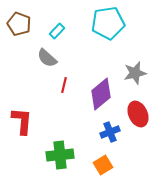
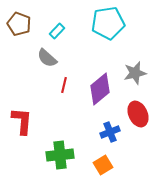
purple diamond: moved 1 px left, 5 px up
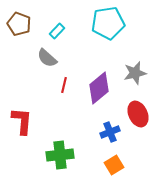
purple diamond: moved 1 px left, 1 px up
orange square: moved 11 px right
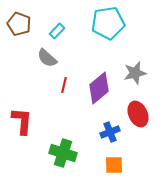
green cross: moved 3 px right, 2 px up; rotated 24 degrees clockwise
orange square: rotated 30 degrees clockwise
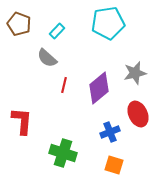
orange square: rotated 18 degrees clockwise
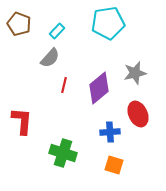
gray semicircle: moved 3 px right; rotated 90 degrees counterclockwise
blue cross: rotated 18 degrees clockwise
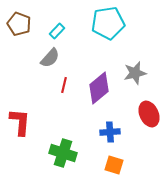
red ellipse: moved 11 px right
red L-shape: moved 2 px left, 1 px down
